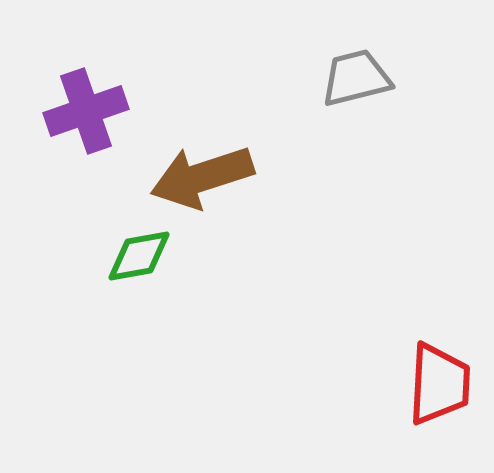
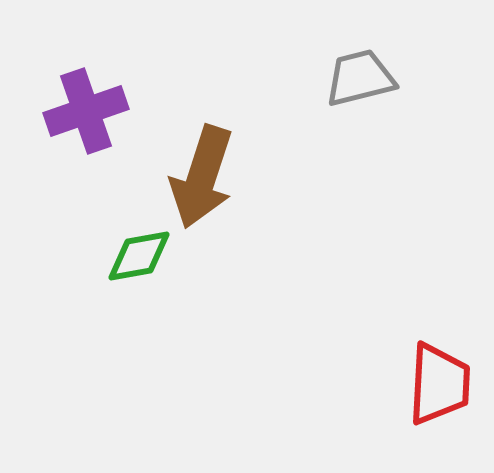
gray trapezoid: moved 4 px right
brown arrow: rotated 54 degrees counterclockwise
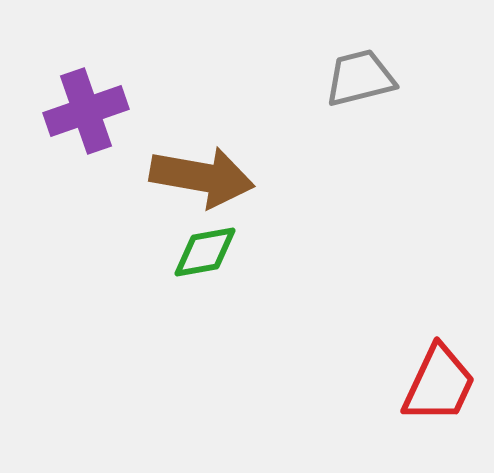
brown arrow: rotated 98 degrees counterclockwise
green diamond: moved 66 px right, 4 px up
red trapezoid: rotated 22 degrees clockwise
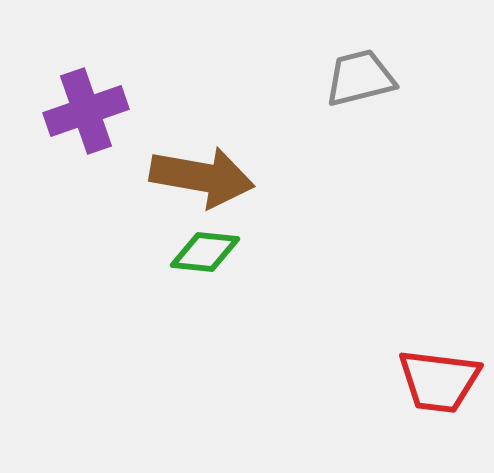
green diamond: rotated 16 degrees clockwise
red trapezoid: moved 3 px up; rotated 72 degrees clockwise
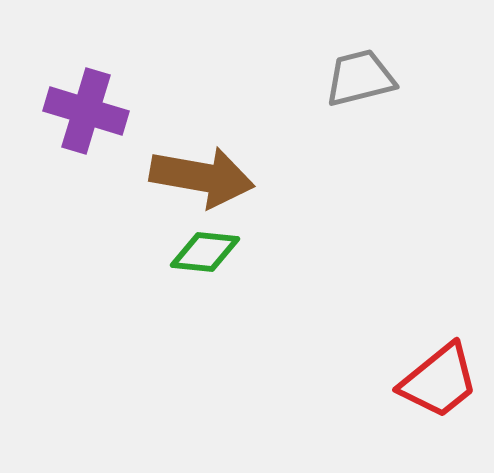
purple cross: rotated 36 degrees clockwise
red trapezoid: rotated 46 degrees counterclockwise
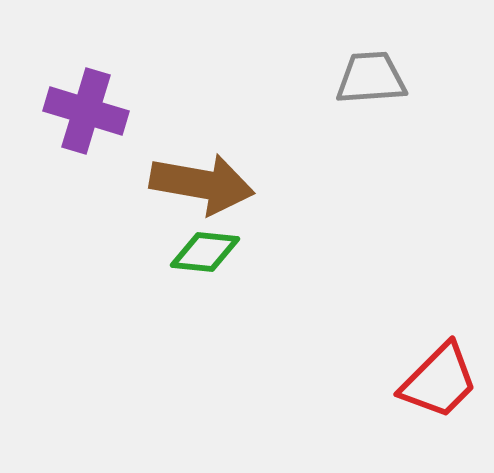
gray trapezoid: moved 11 px right; rotated 10 degrees clockwise
brown arrow: moved 7 px down
red trapezoid: rotated 6 degrees counterclockwise
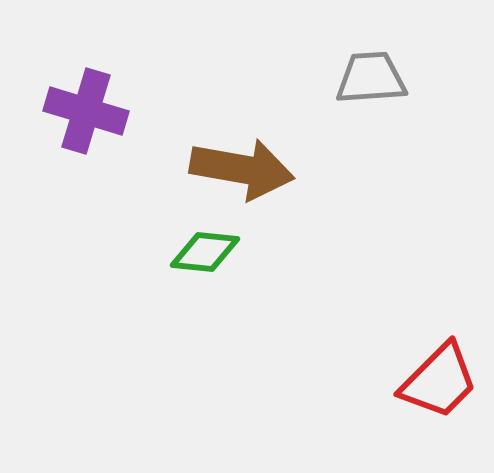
brown arrow: moved 40 px right, 15 px up
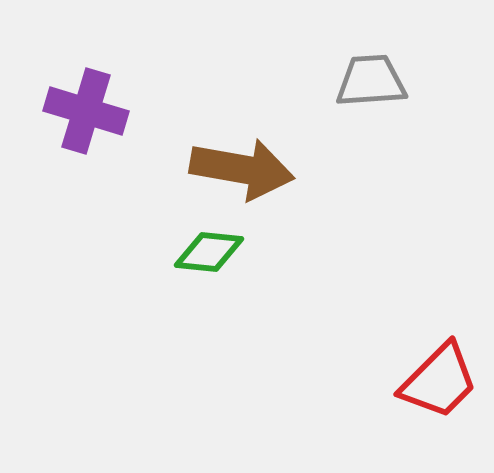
gray trapezoid: moved 3 px down
green diamond: moved 4 px right
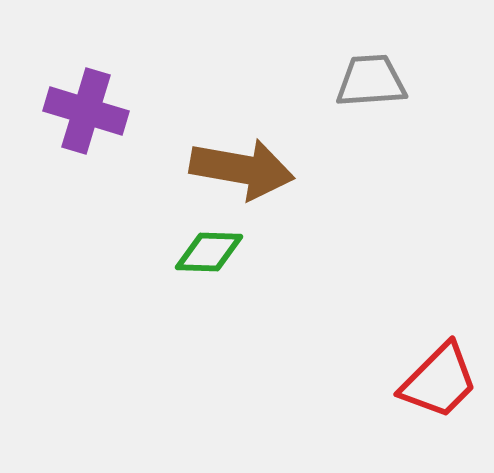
green diamond: rotated 4 degrees counterclockwise
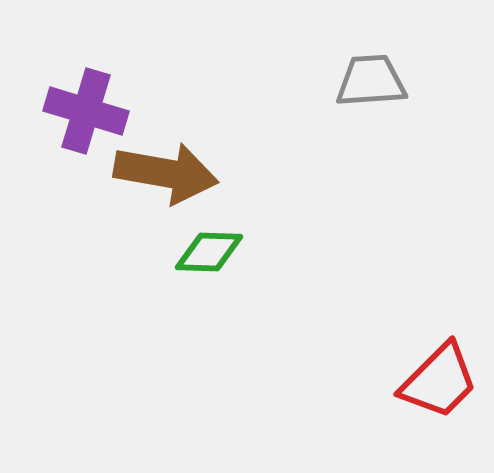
brown arrow: moved 76 px left, 4 px down
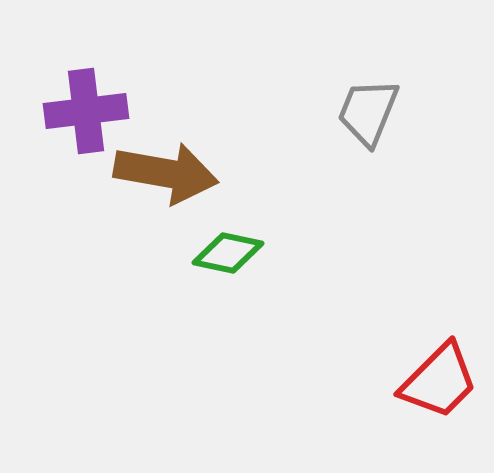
gray trapezoid: moved 3 px left, 31 px down; rotated 64 degrees counterclockwise
purple cross: rotated 24 degrees counterclockwise
green diamond: moved 19 px right, 1 px down; rotated 10 degrees clockwise
